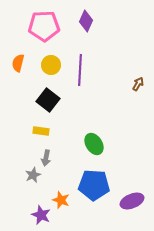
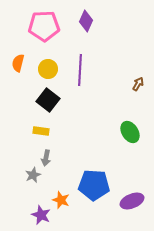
yellow circle: moved 3 px left, 4 px down
green ellipse: moved 36 px right, 12 px up
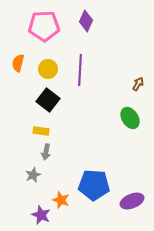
green ellipse: moved 14 px up
gray arrow: moved 6 px up
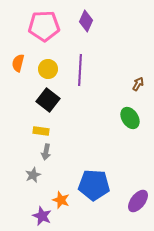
purple ellipse: moved 6 px right; rotated 30 degrees counterclockwise
purple star: moved 1 px right, 1 px down
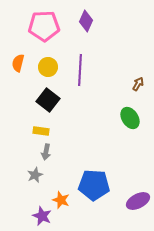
yellow circle: moved 2 px up
gray star: moved 2 px right
purple ellipse: rotated 25 degrees clockwise
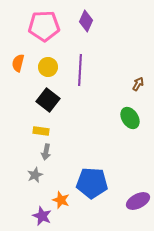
blue pentagon: moved 2 px left, 2 px up
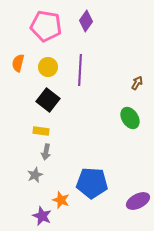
purple diamond: rotated 10 degrees clockwise
pink pentagon: moved 2 px right; rotated 12 degrees clockwise
brown arrow: moved 1 px left, 1 px up
